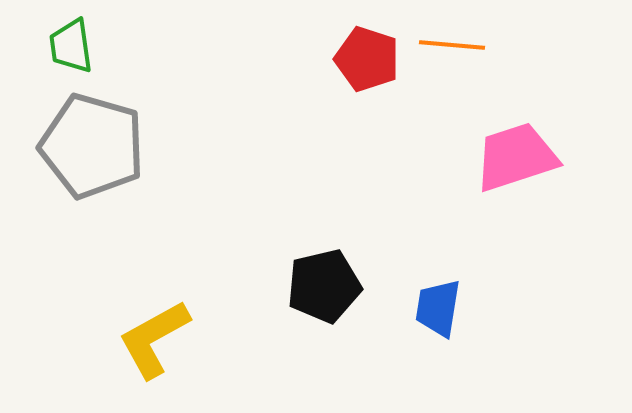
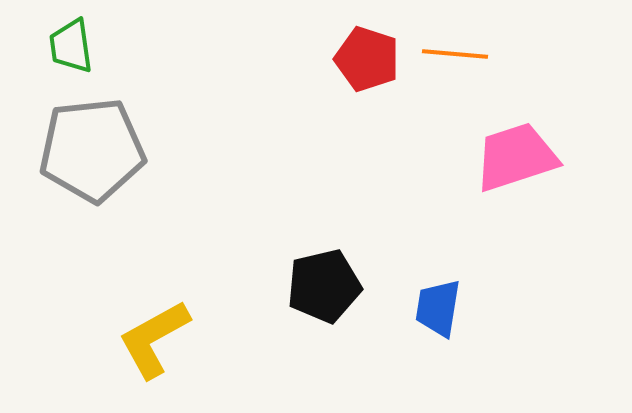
orange line: moved 3 px right, 9 px down
gray pentagon: moved 4 px down; rotated 22 degrees counterclockwise
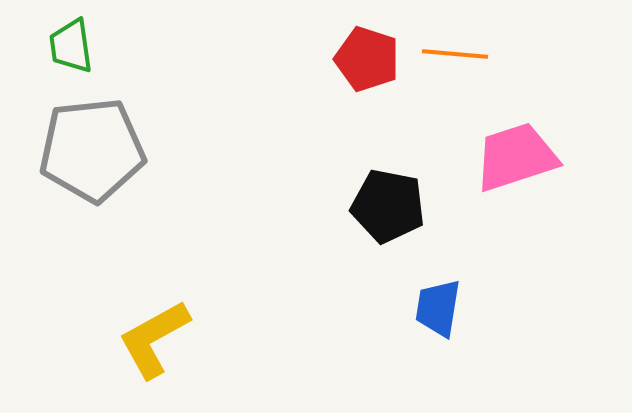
black pentagon: moved 64 px right, 80 px up; rotated 24 degrees clockwise
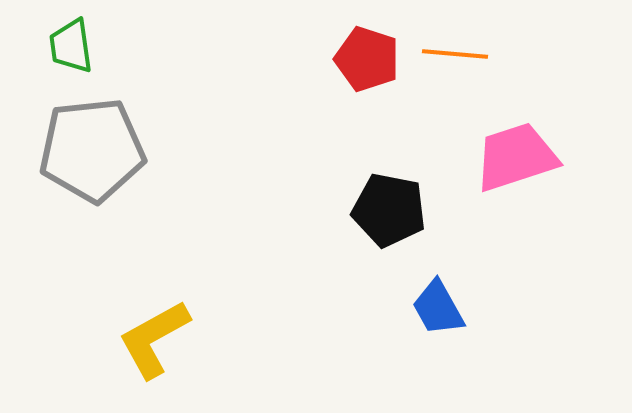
black pentagon: moved 1 px right, 4 px down
blue trapezoid: rotated 38 degrees counterclockwise
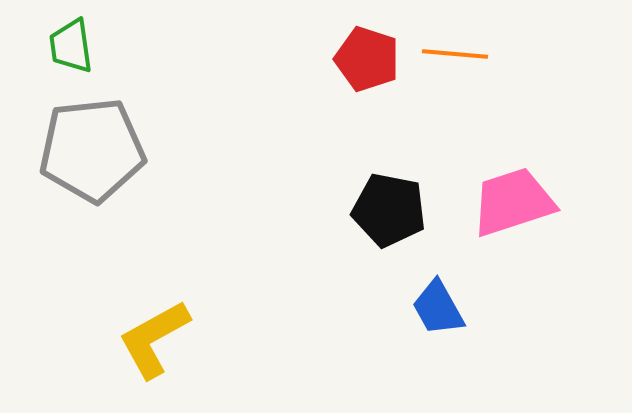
pink trapezoid: moved 3 px left, 45 px down
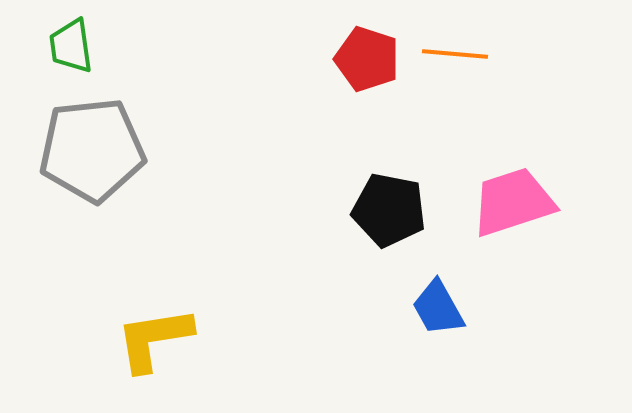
yellow L-shape: rotated 20 degrees clockwise
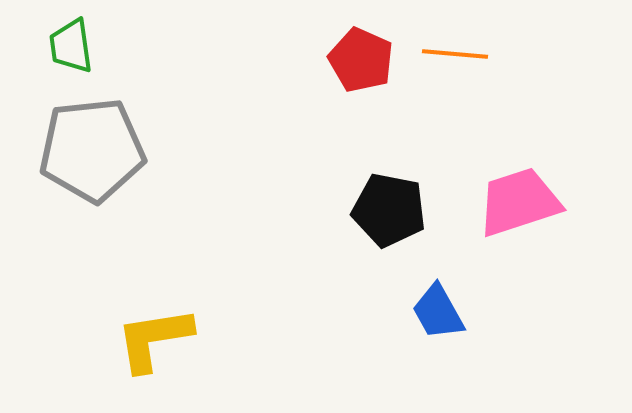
red pentagon: moved 6 px left, 1 px down; rotated 6 degrees clockwise
pink trapezoid: moved 6 px right
blue trapezoid: moved 4 px down
